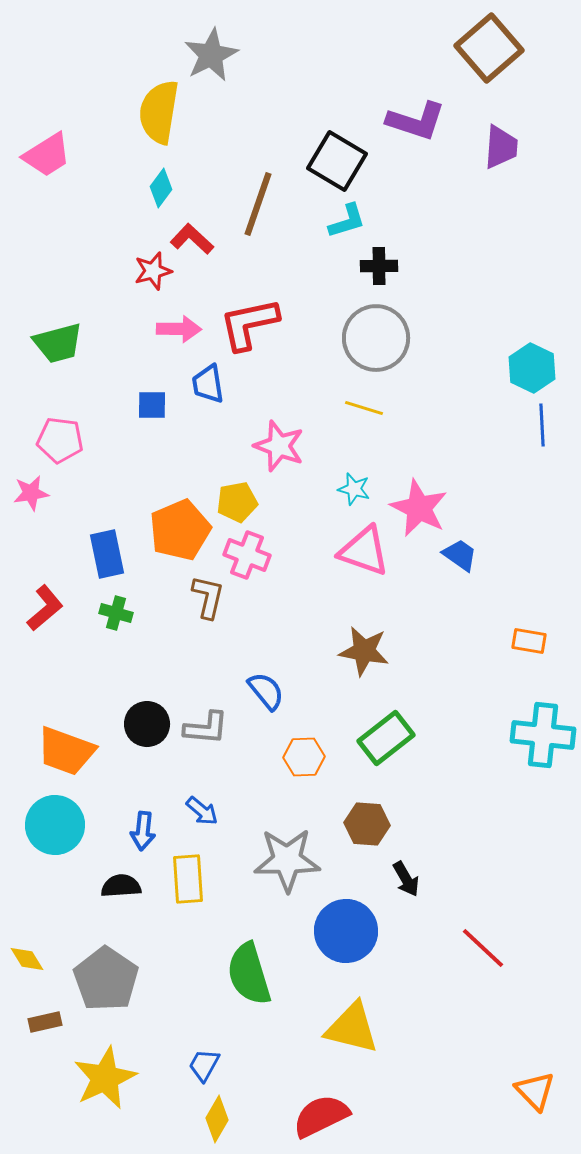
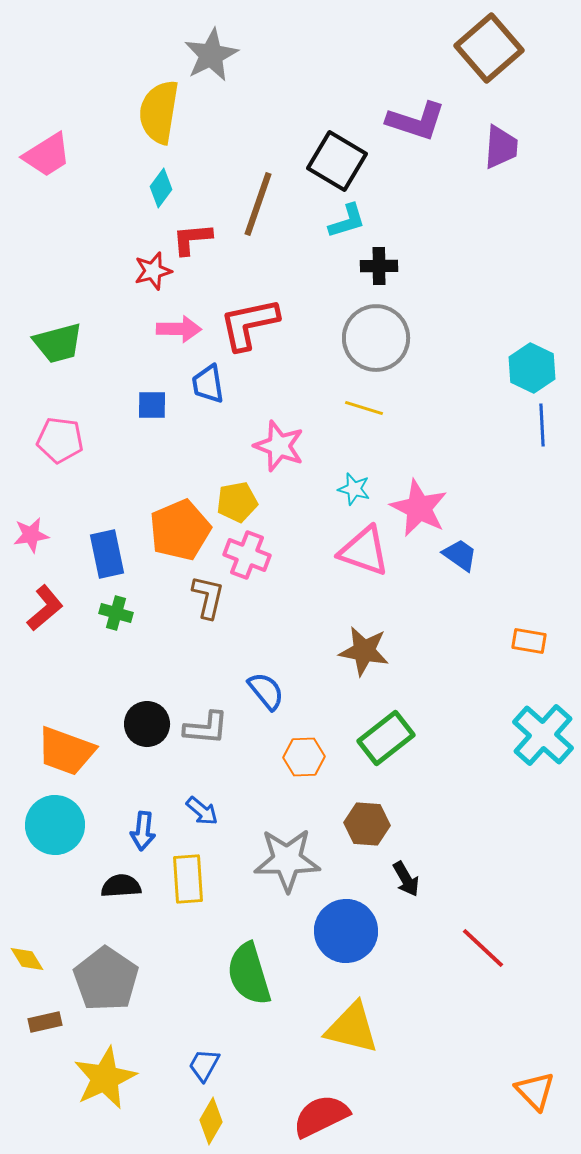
red L-shape at (192, 239): rotated 48 degrees counterclockwise
pink star at (31, 493): moved 42 px down
cyan cross at (543, 735): rotated 36 degrees clockwise
yellow diamond at (217, 1119): moved 6 px left, 2 px down
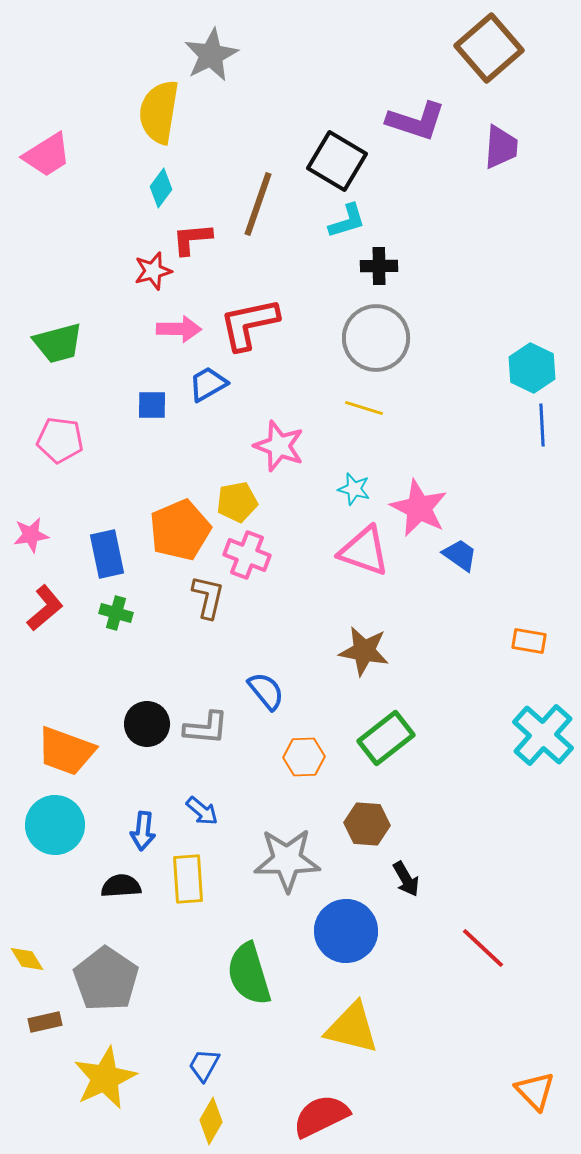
blue trapezoid at (208, 384): rotated 69 degrees clockwise
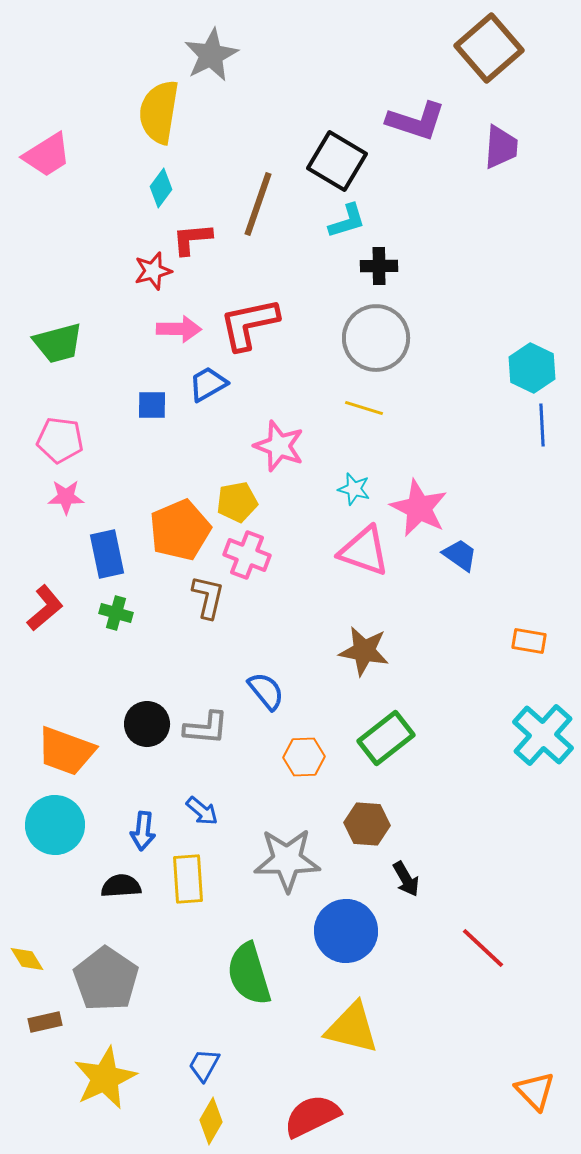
pink star at (31, 535): moved 35 px right, 38 px up; rotated 9 degrees clockwise
red semicircle at (321, 1116): moved 9 px left
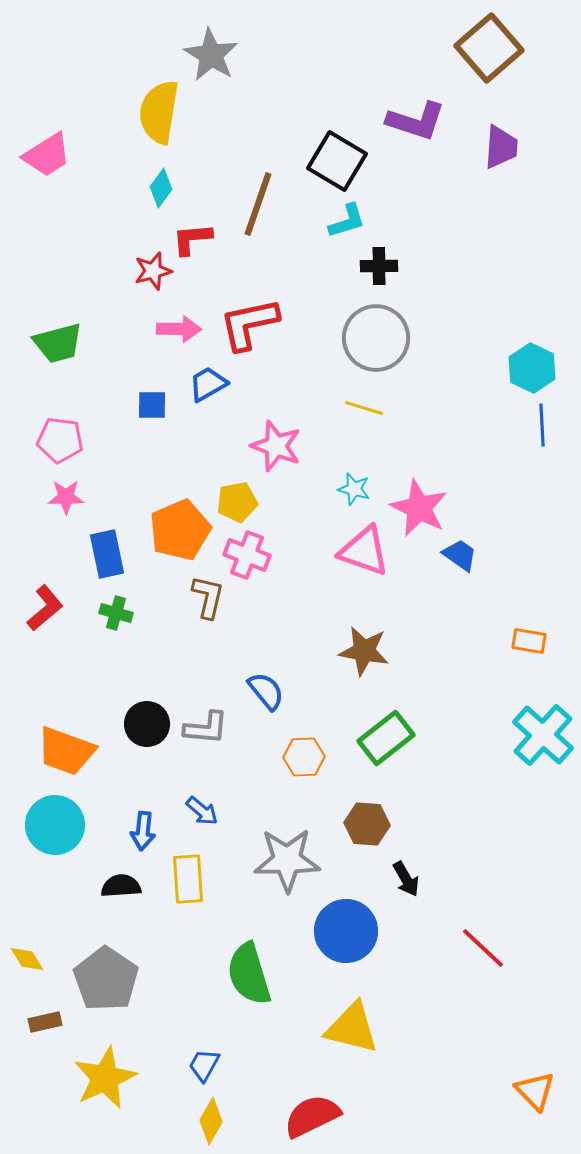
gray star at (211, 55): rotated 14 degrees counterclockwise
pink star at (279, 446): moved 3 px left
